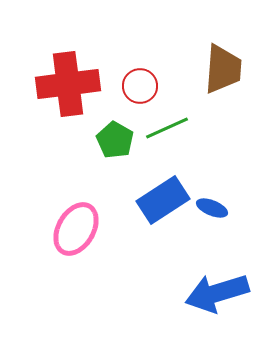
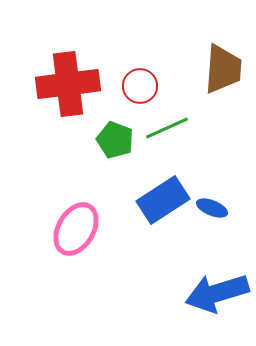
green pentagon: rotated 9 degrees counterclockwise
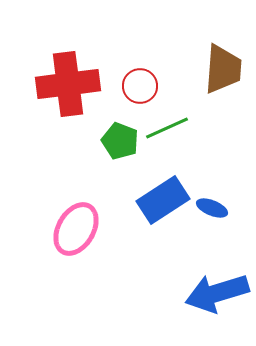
green pentagon: moved 5 px right, 1 px down
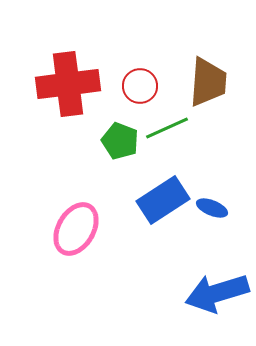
brown trapezoid: moved 15 px left, 13 px down
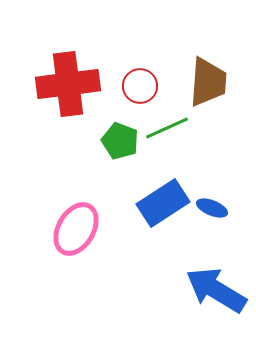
blue rectangle: moved 3 px down
blue arrow: moved 1 px left, 3 px up; rotated 48 degrees clockwise
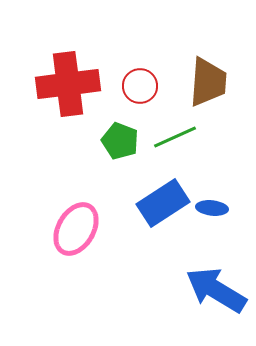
green line: moved 8 px right, 9 px down
blue ellipse: rotated 16 degrees counterclockwise
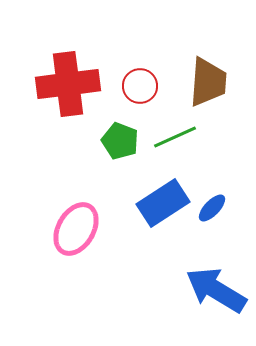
blue ellipse: rotated 52 degrees counterclockwise
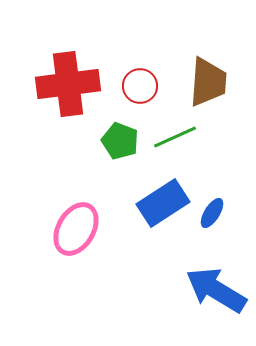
blue ellipse: moved 5 px down; rotated 12 degrees counterclockwise
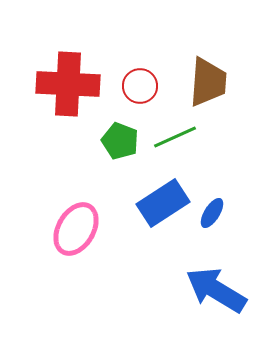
red cross: rotated 10 degrees clockwise
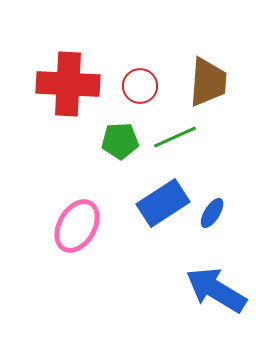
green pentagon: rotated 24 degrees counterclockwise
pink ellipse: moved 1 px right, 3 px up
